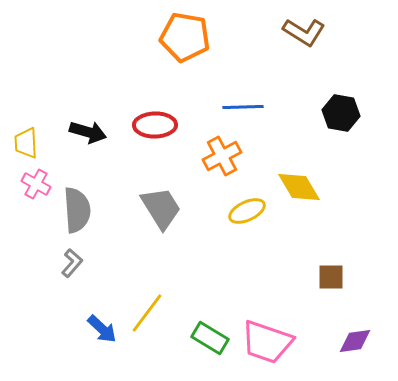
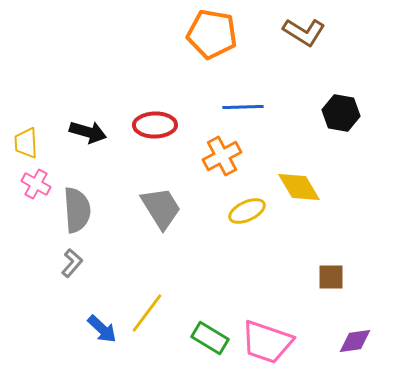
orange pentagon: moved 27 px right, 3 px up
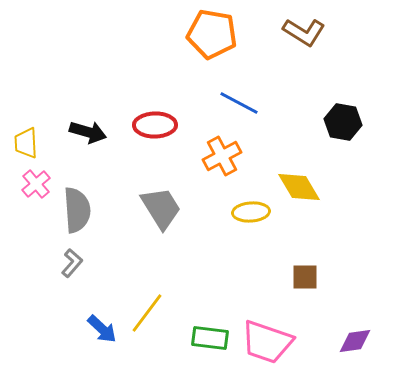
blue line: moved 4 px left, 4 px up; rotated 30 degrees clockwise
black hexagon: moved 2 px right, 9 px down
pink cross: rotated 20 degrees clockwise
yellow ellipse: moved 4 px right, 1 px down; rotated 21 degrees clockwise
brown square: moved 26 px left
green rectangle: rotated 24 degrees counterclockwise
